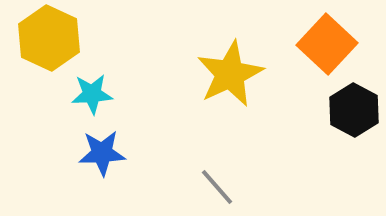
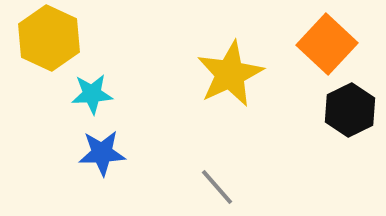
black hexagon: moved 4 px left; rotated 6 degrees clockwise
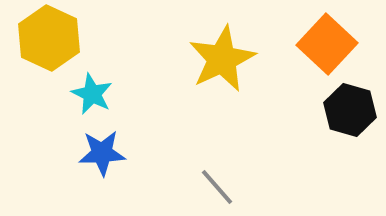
yellow star: moved 8 px left, 15 px up
cyan star: rotated 30 degrees clockwise
black hexagon: rotated 18 degrees counterclockwise
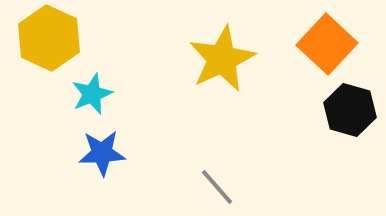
cyan star: rotated 24 degrees clockwise
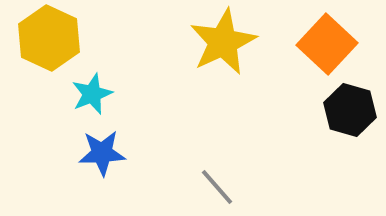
yellow star: moved 1 px right, 17 px up
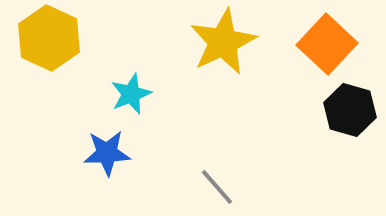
cyan star: moved 39 px right
blue star: moved 5 px right
